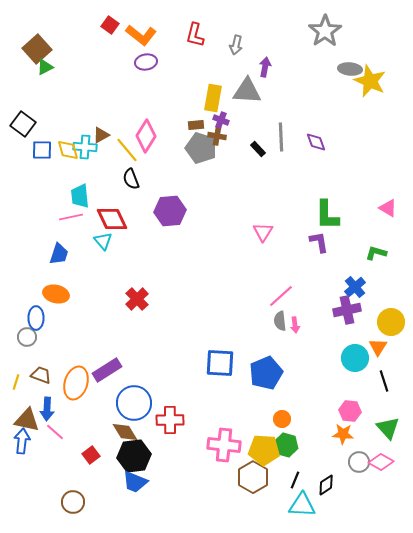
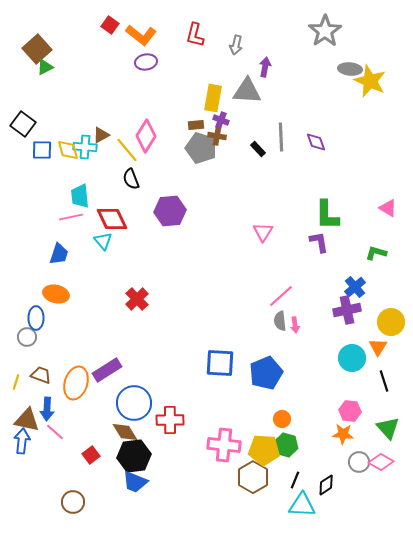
cyan circle at (355, 358): moved 3 px left
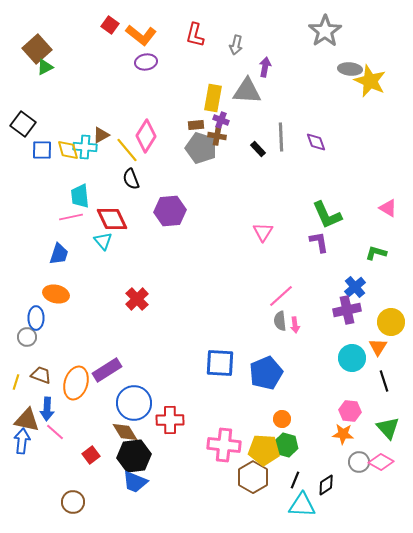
green L-shape at (327, 215): rotated 24 degrees counterclockwise
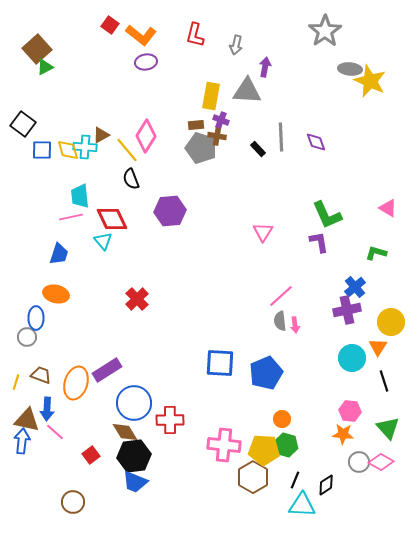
yellow rectangle at (213, 98): moved 2 px left, 2 px up
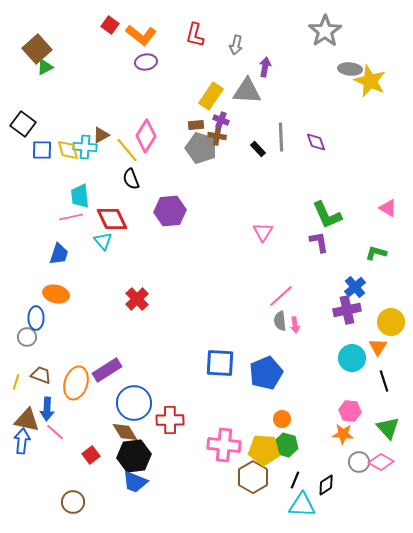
yellow rectangle at (211, 96): rotated 24 degrees clockwise
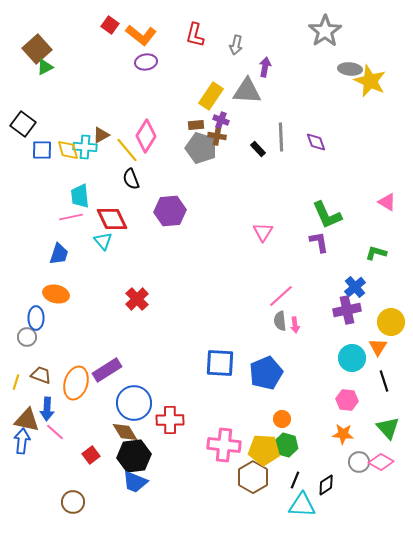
pink triangle at (388, 208): moved 1 px left, 6 px up
pink hexagon at (350, 411): moved 3 px left, 11 px up
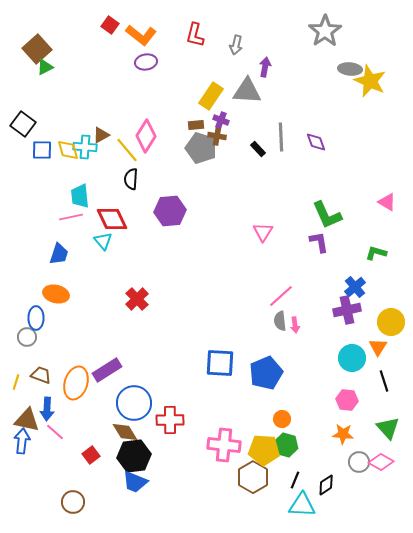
black semicircle at (131, 179): rotated 25 degrees clockwise
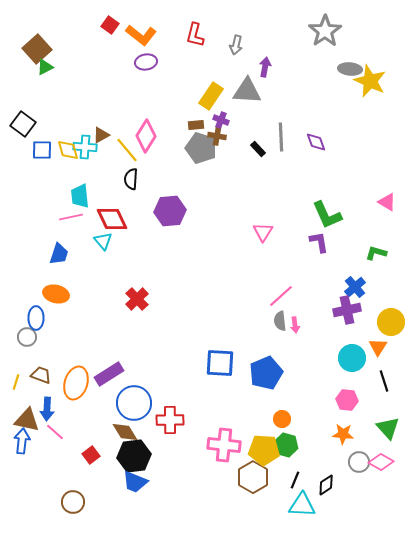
purple rectangle at (107, 370): moved 2 px right, 4 px down
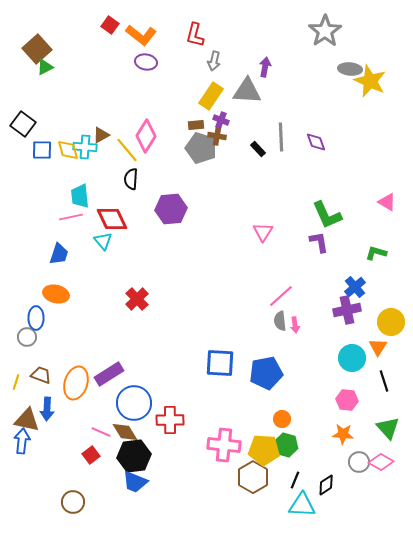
gray arrow at (236, 45): moved 22 px left, 16 px down
purple ellipse at (146, 62): rotated 20 degrees clockwise
purple hexagon at (170, 211): moved 1 px right, 2 px up
blue pentagon at (266, 373): rotated 12 degrees clockwise
pink line at (55, 432): moved 46 px right; rotated 18 degrees counterclockwise
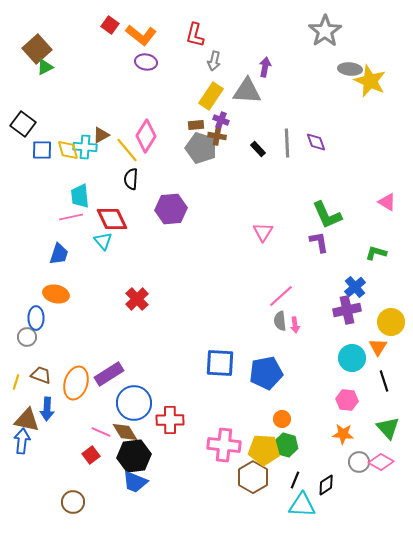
gray line at (281, 137): moved 6 px right, 6 px down
